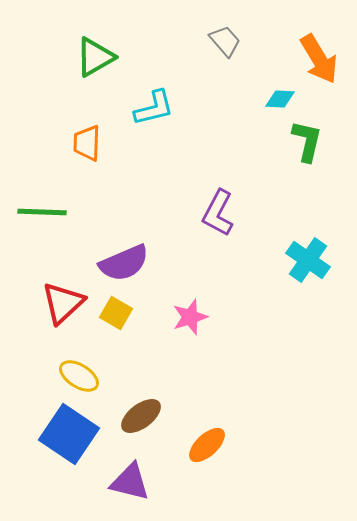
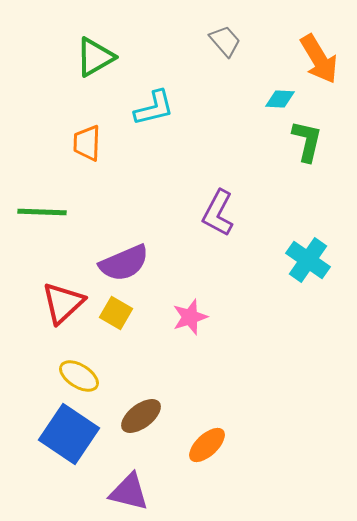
purple triangle: moved 1 px left, 10 px down
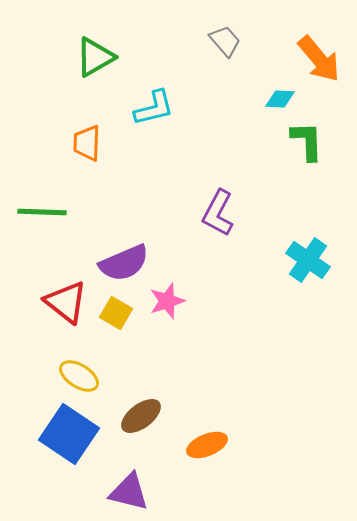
orange arrow: rotated 9 degrees counterclockwise
green L-shape: rotated 15 degrees counterclockwise
red triangle: moved 3 px right, 1 px up; rotated 39 degrees counterclockwise
pink star: moved 23 px left, 16 px up
orange ellipse: rotated 21 degrees clockwise
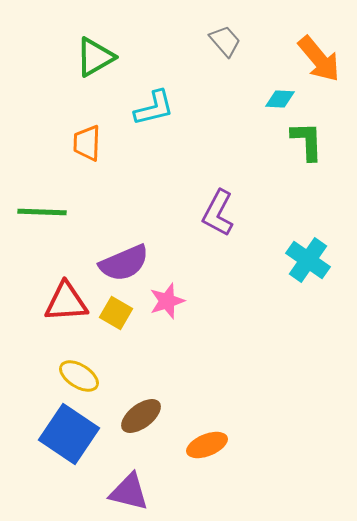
red triangle: rotated 42 degrees counterclockwise
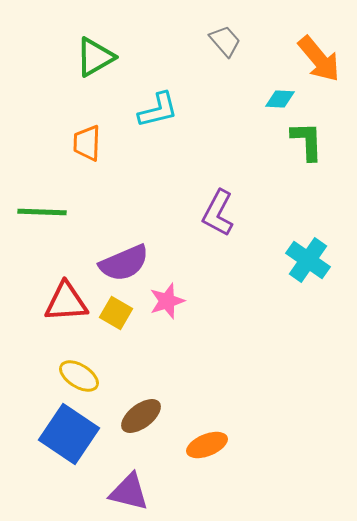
cyan L-shape: moved 4 px right, 2 px down
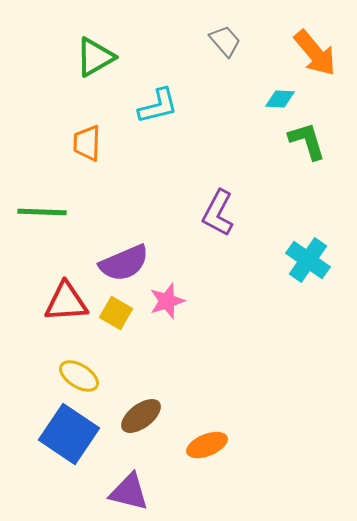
orange arrow: moved 4 px left, 6 px up
cyan L-shape: moved 4 px up
green L-shape: rotated 15 degrees counterclockwise
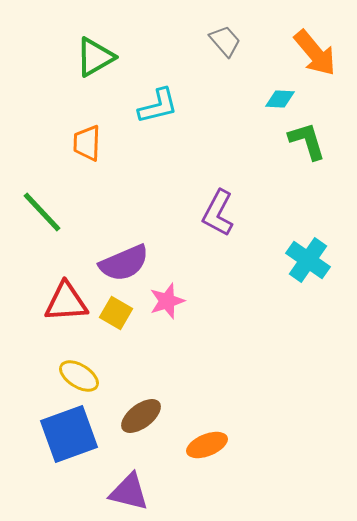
green line: rotated 45 degrees clockwise
blue square: rotated 36 degrees clockwise
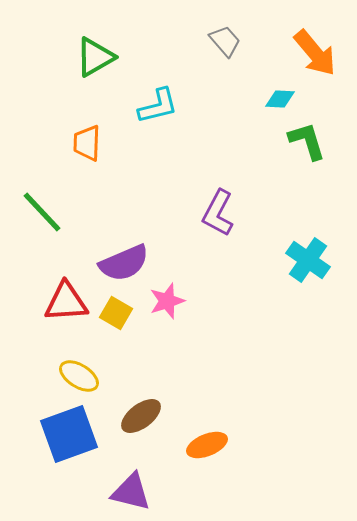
purple triangle: moved 2 px right
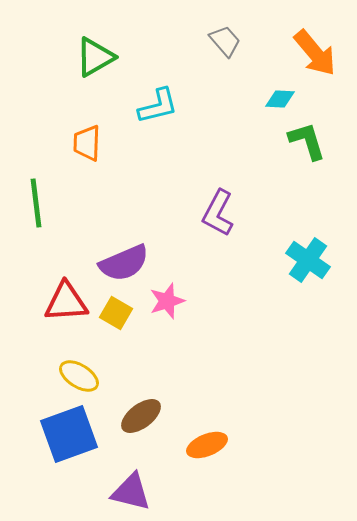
green line: moved 6 px left, 9 px up; rotated 36 degrees clockwise
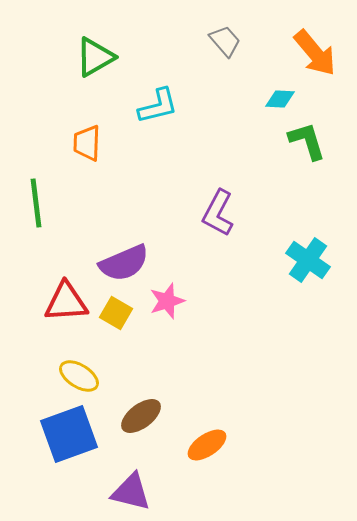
orange ellipse: rotated 12 degrees counterclockwise
